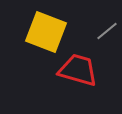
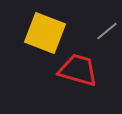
yellow square: moved 1 px left, 1 px down
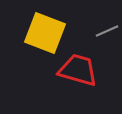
gray line: rotated 15 degrees clockwise
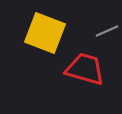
red trapezoid: moved 7 px right, 1 px up
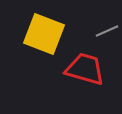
yellow square: moved 1 px left, 1 px down
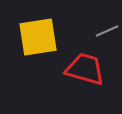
yellow square: moved 6 px left, 3 px down; rotated 30 degrees counterclockwise
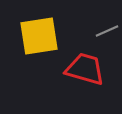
yellow square: moved 1 px right, 1 px up
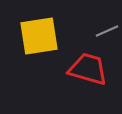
red trapezoid: moved 3 px right
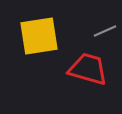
gray line: moved 2 px left
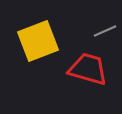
yellow square: moved 1 px left, 5 px down; rotated 12 degrees counterclockwise
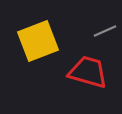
red trapezoid: moved 3 px down
